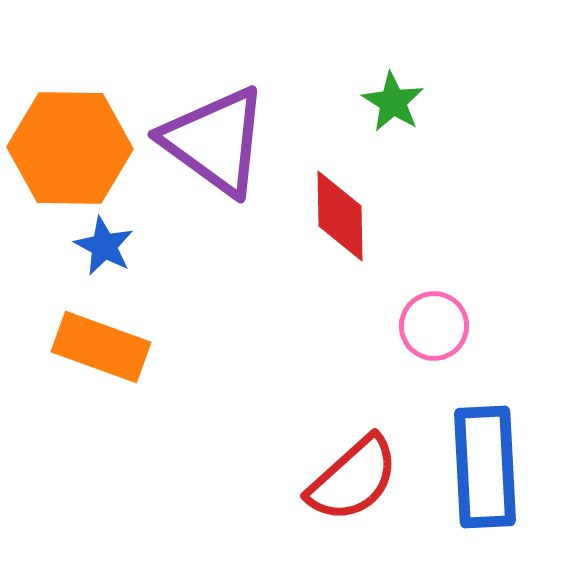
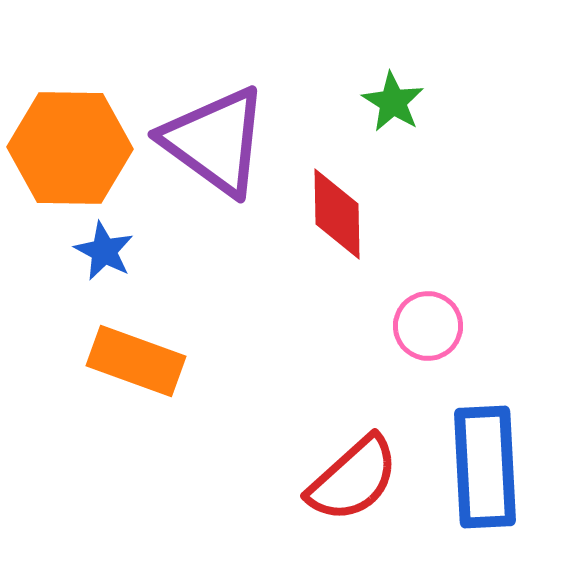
red diamond: moved 3 px left, 2 px up
blue star: moved 5 px down
pink circle: moved 6 px left
orange rectangle: moved 35 px right, 14 px down
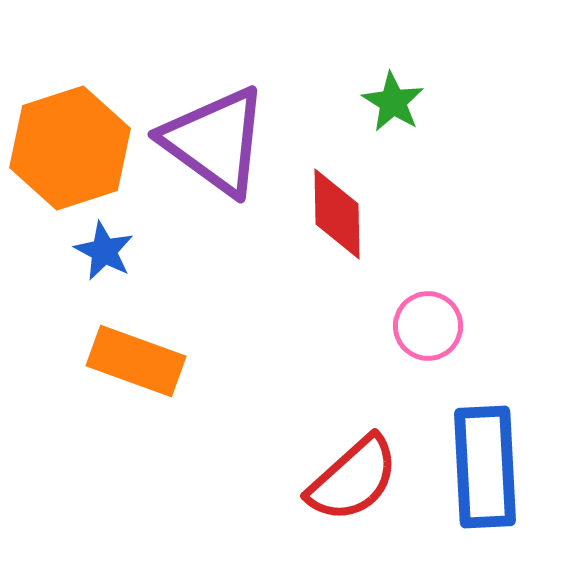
orange hexagon: rotated 19 degrees counterclockwise
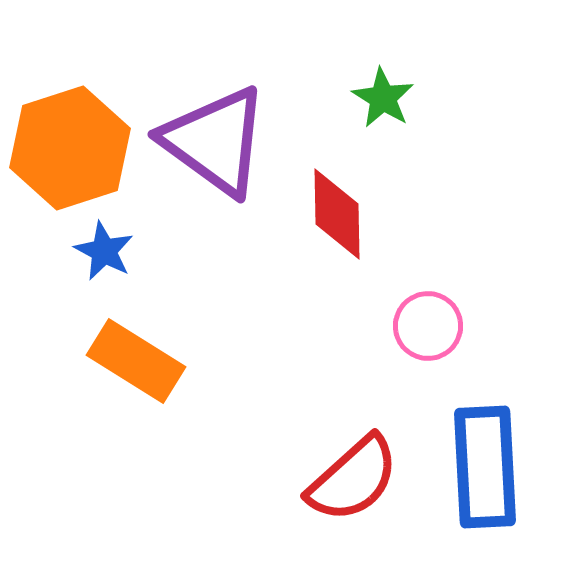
green star: moved 10 px left, 4 px up
orange rectangle: rotated 12 degrees clockwise
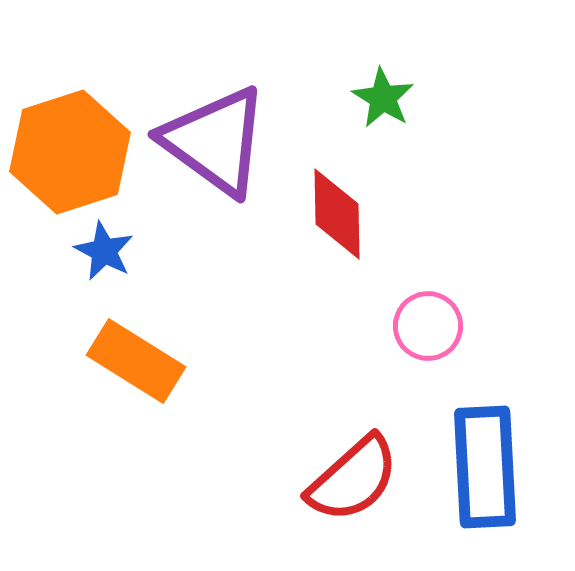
orange hexagon: moved 4 px down
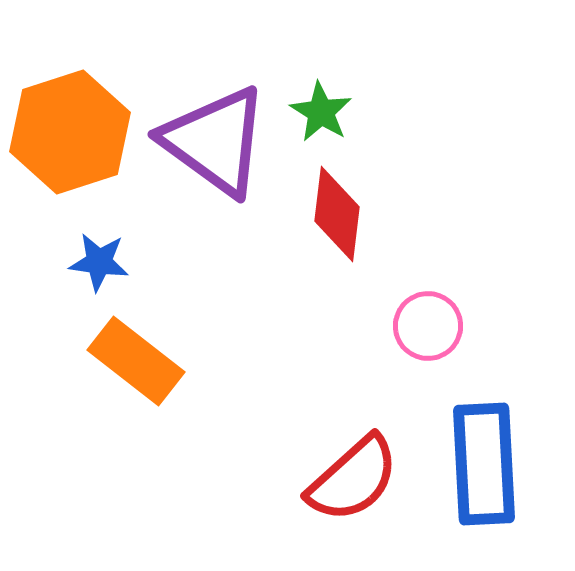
green star: moved 62 px left, 14 px down
orange hexagon: moved 20 px up
red diamond: rotated 8 degrees clockwise
blue star: moved 5 px left, 11 px down; rotated 20 degrees counterclockwise
orange rectangle: rotated 6 degrees clockwise
blue rectangle: moved 1 px left, 3 px up
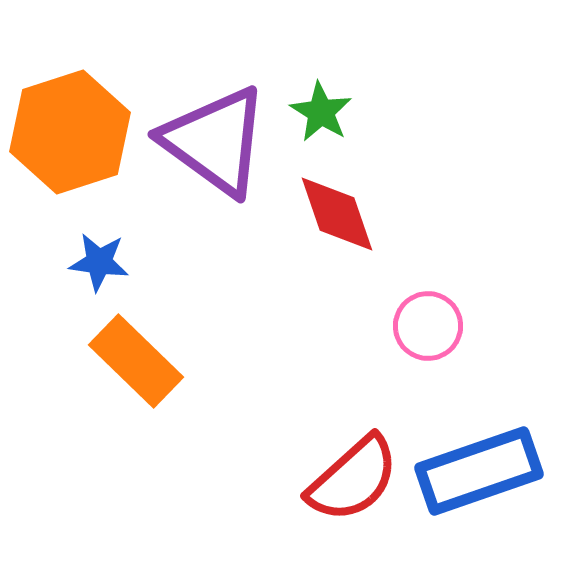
red diamond: rotated 26 degrees counterclockwise
orange rectangle: rotated 6 degrees clockwise
blue rectangle: moved 5 px left, 7 px down; rotated 74 degrees clockwise
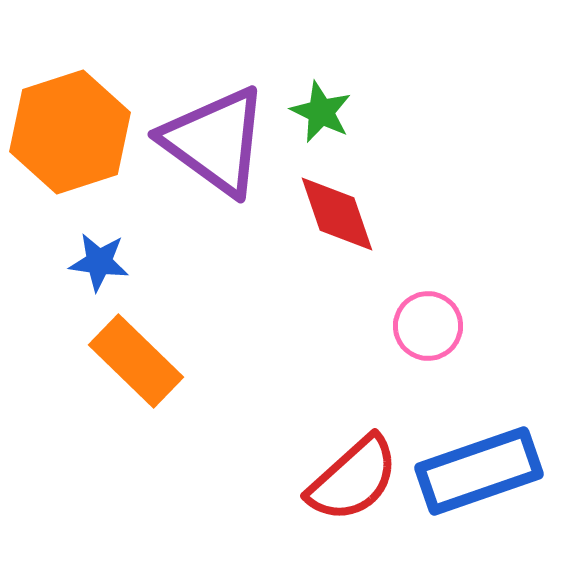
green star: rotated 6 degrees counterclockwise
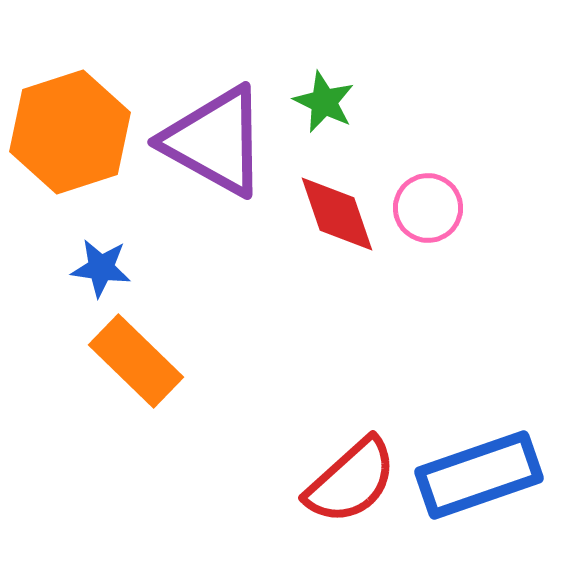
green star: moved 3 px right, 10 px up
purple triangle: rotated 7 degrees counterclockwise
blue star: moved 2 px right, 6 px down
pink circle: moved 118 px up
blue rectangle: moved 4 px down
red semicircle: moved 2 px left, 2 px down
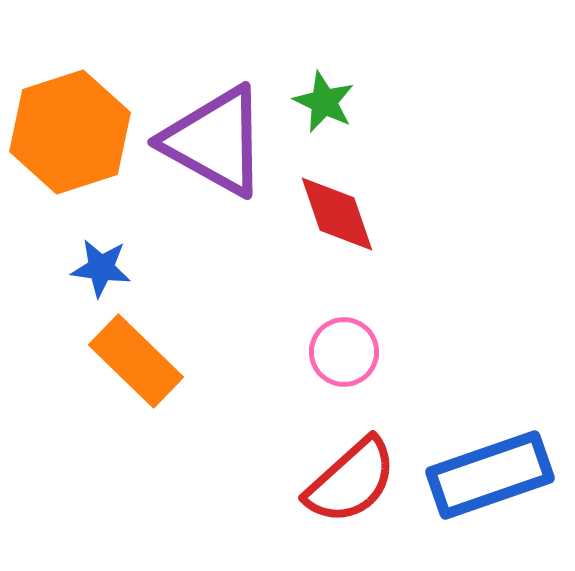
pink circle: moved 84 px left, 144 px down
blue rectangle: moved 11 px right
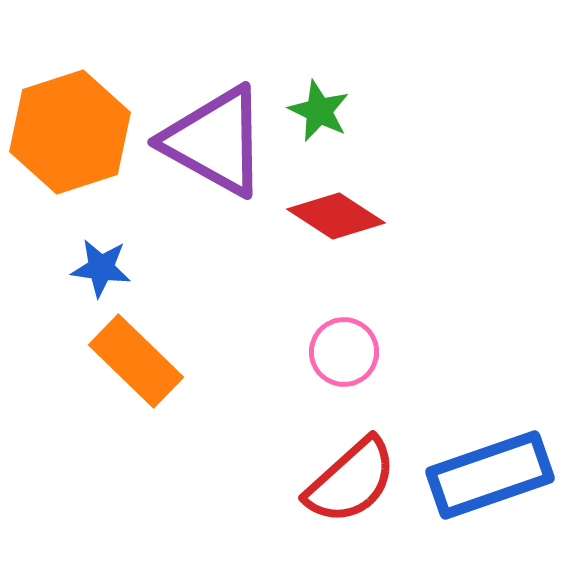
green star: moved 5 px left, 9 px down
red diamond: moved 1 px left, 2 px down; rotated 38 degrees counterclockwise
